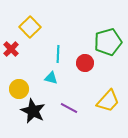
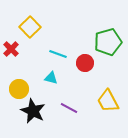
cyan line: rotated 72 degrees counterclockwise
yellow trapezoid: rotated 110 degrees clockwise
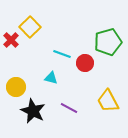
red cross: moved 9 px up
cyan line: moved 4 px right
yellow circle: moved 3 px left, 2 px up
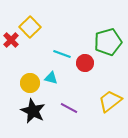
yellow circle: moved 14 px right, 4 px up
yellow trapezoid: moved 2 px right; rotated 80 degrees clockwise
